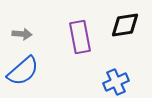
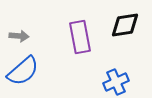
gray arrow: moved 3 px left, 2 px down
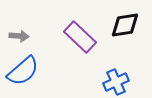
purple rectangle: rotated 36 degrees counterclockwise
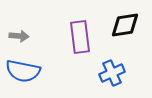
purple rectangle: rotated 40 degrees clockwise
blue semicircle: rotated 52 degrees clockwise
blue cross: moved 4 px left, 9 px up
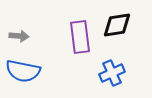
black diamond: moved 8 px left
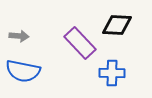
black diamond: rotated 12 degrees clockwise
purple rectangle: moved 6 px down; rotated 36 degrees counterclockwise
blue cross: rotated 25 degrees clockwise
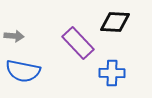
black diamond: moved 2 px left, 3 px up
gray arrow: moved 5 px left
purple rectangle: moved 2 px left
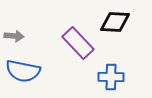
blue cross: moved 1 px left, 4 px down
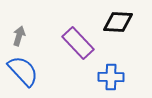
black diamond: moved 3 px right
gray arrow: moved 5 px right; rotated 78 degrees counterclockwise
blue semicircle: rotated 144 degrees counterclockwise
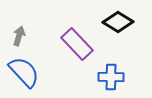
black diamond: rotated 28 degrees clockwise
purple rectangle: moved 1 px left, 1 px down
blue semicircle: moved 1 px right, 1 px down
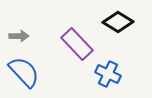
gray arrow: rotated 72 degrees clockwise
blue cross: moved 3 px left, 3 px up; rotated 25 degrees clockwise
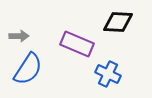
black diamond: rotated 28 degrees counterclockwise
purple rectangle: rotated 24 degrees counterclockwise
blue semicircle: moved 4 px right, 3 px up; rotated 76 degrees clockwise
